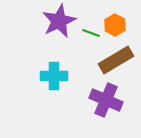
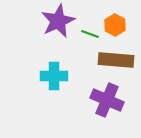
purple star: moved 1 px left
green line: moved 1 px left, 1 px down
brown rectangle: rotated 36 degrees clockwise
purple cross: moved 1 px right
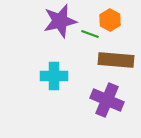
purple star: moved 2 px right; rotated 12 degrees clockwise
orange hexagon: moved 5 px left, 5 px up
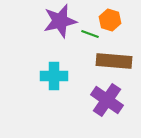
orange hexagon: rotated 10 degrees counterclockwise
brown rectangle: moved 2 px left, 1 px down
purple cross: rotated 12 degrees clockwise
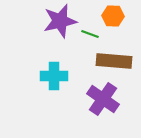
orange hexagon: moved 3 px right, 4 px up; rotated 15 degrees counterclockwise
purple cross: moved 4 px left, 1 px up
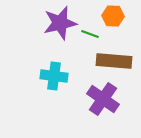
purple star: moved 2 px down
cyan cross: rotated 8 degrees clockwise
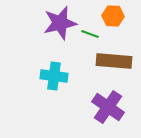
purple cross: moved 5 px right, 8 px down
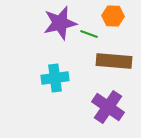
green line: moved 1 px left
cyan cross: moved 1 px right, 2 px down; rotated 16 degrees counterclockwise
